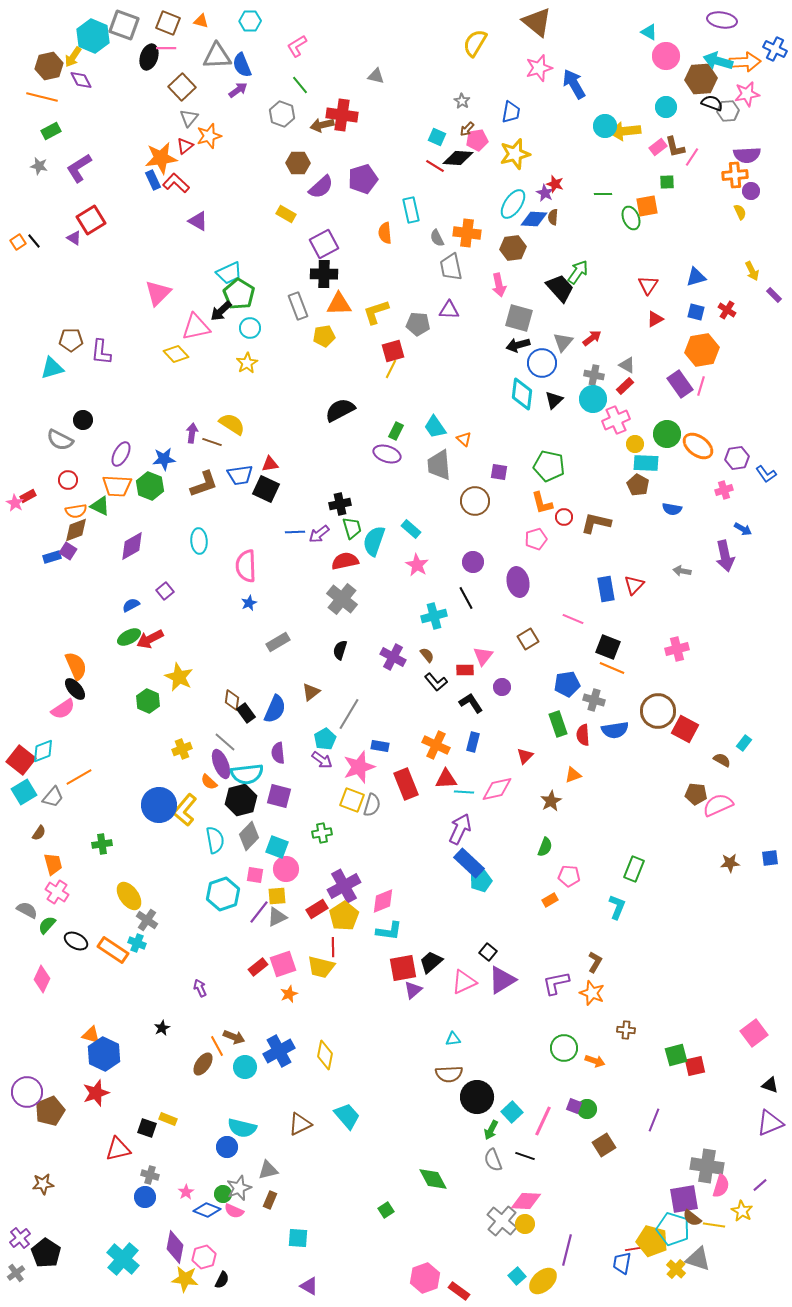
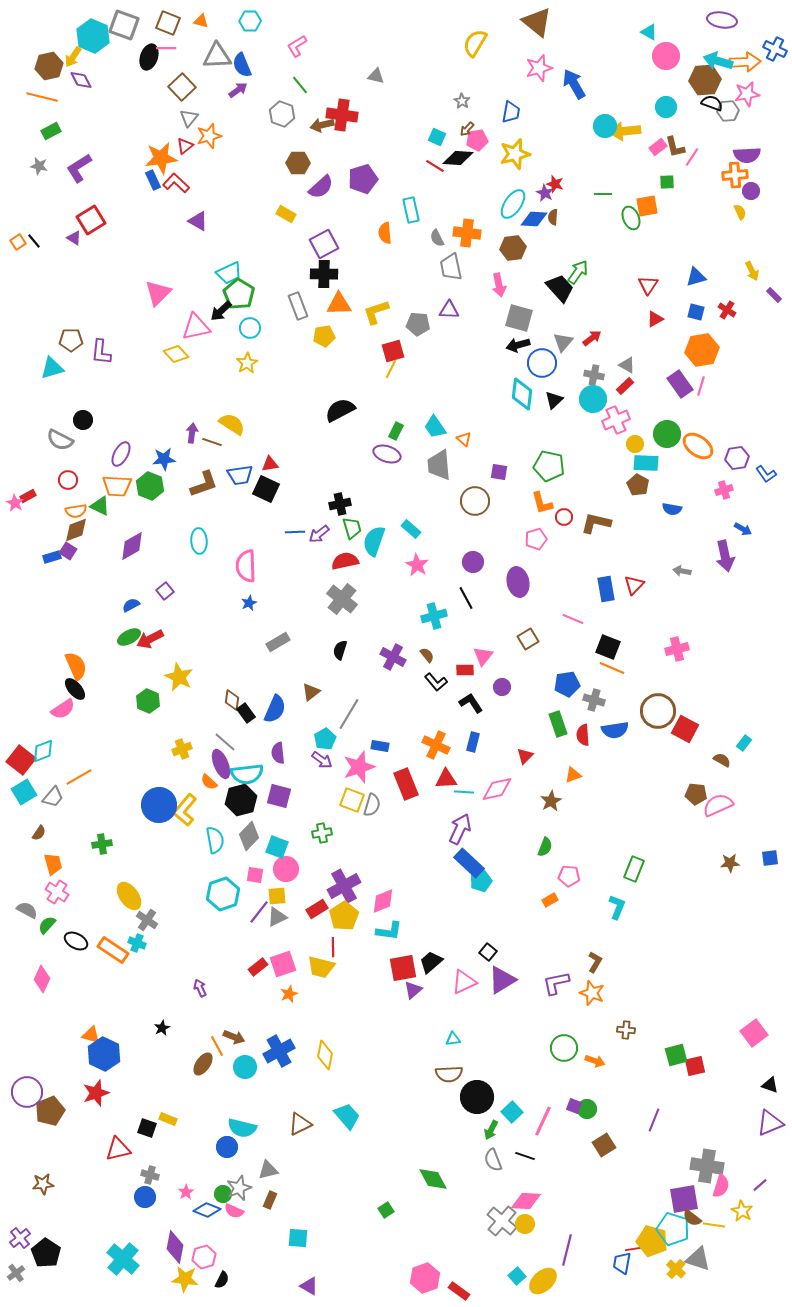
brown hexagon at (701, 79): moved 4 px right, 1 px down
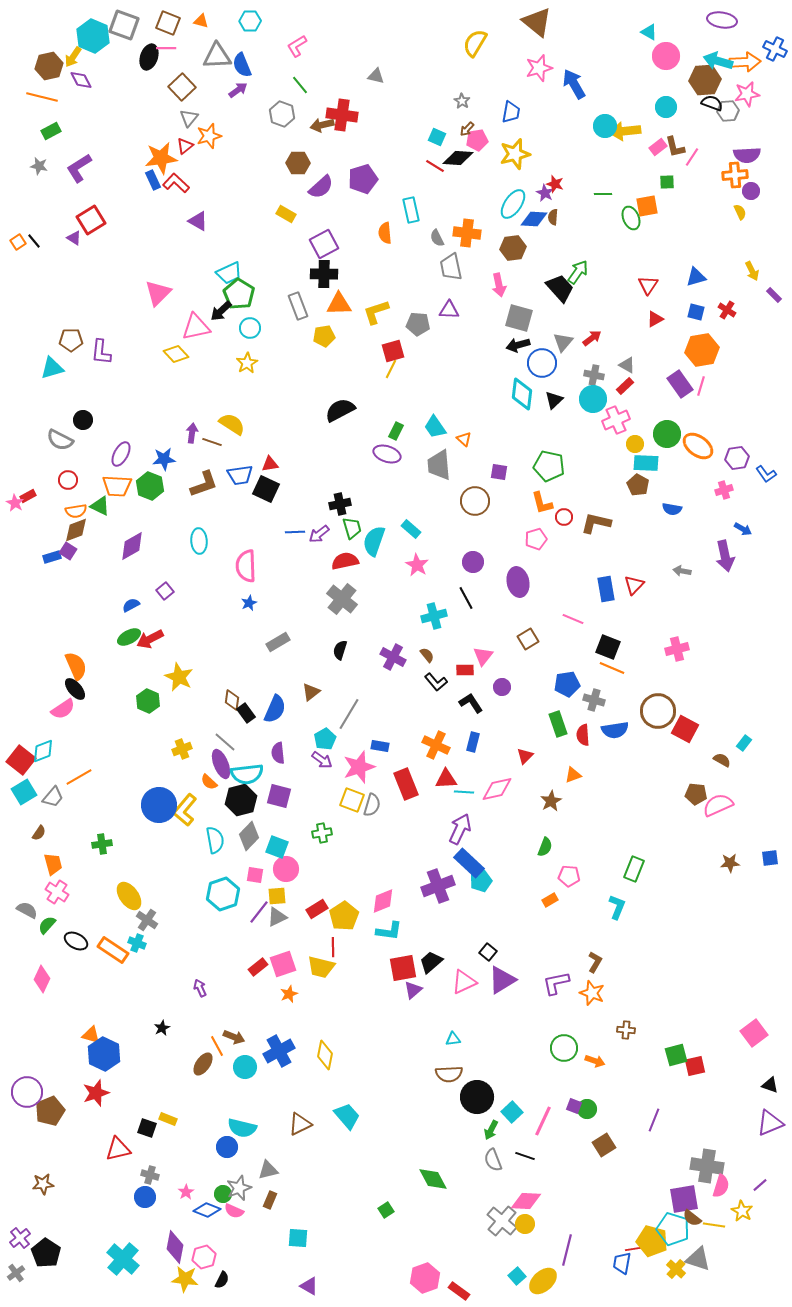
purple cross at (344, 886): moved 94 px right; rotated 8 degrees clockwise
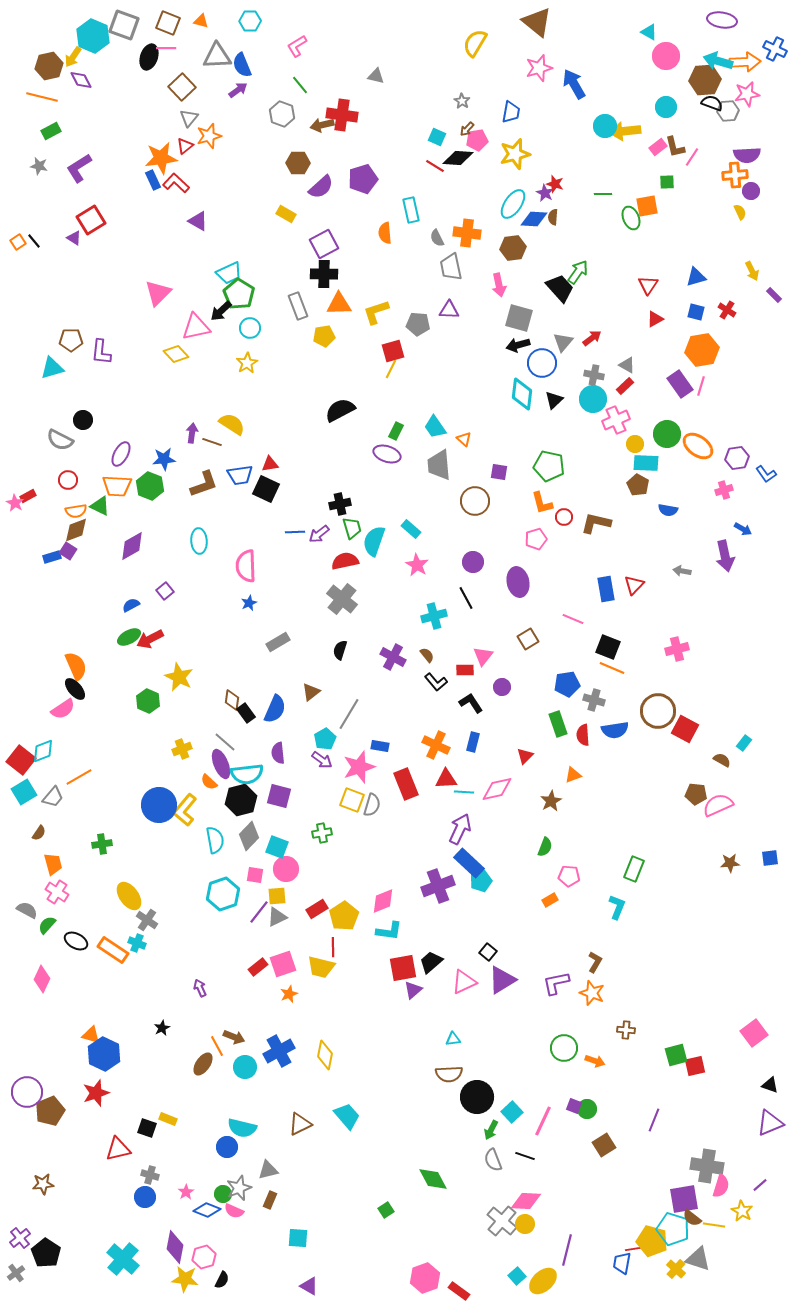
blue semicircle at (672, 509): moved 4 px left, 1 px down
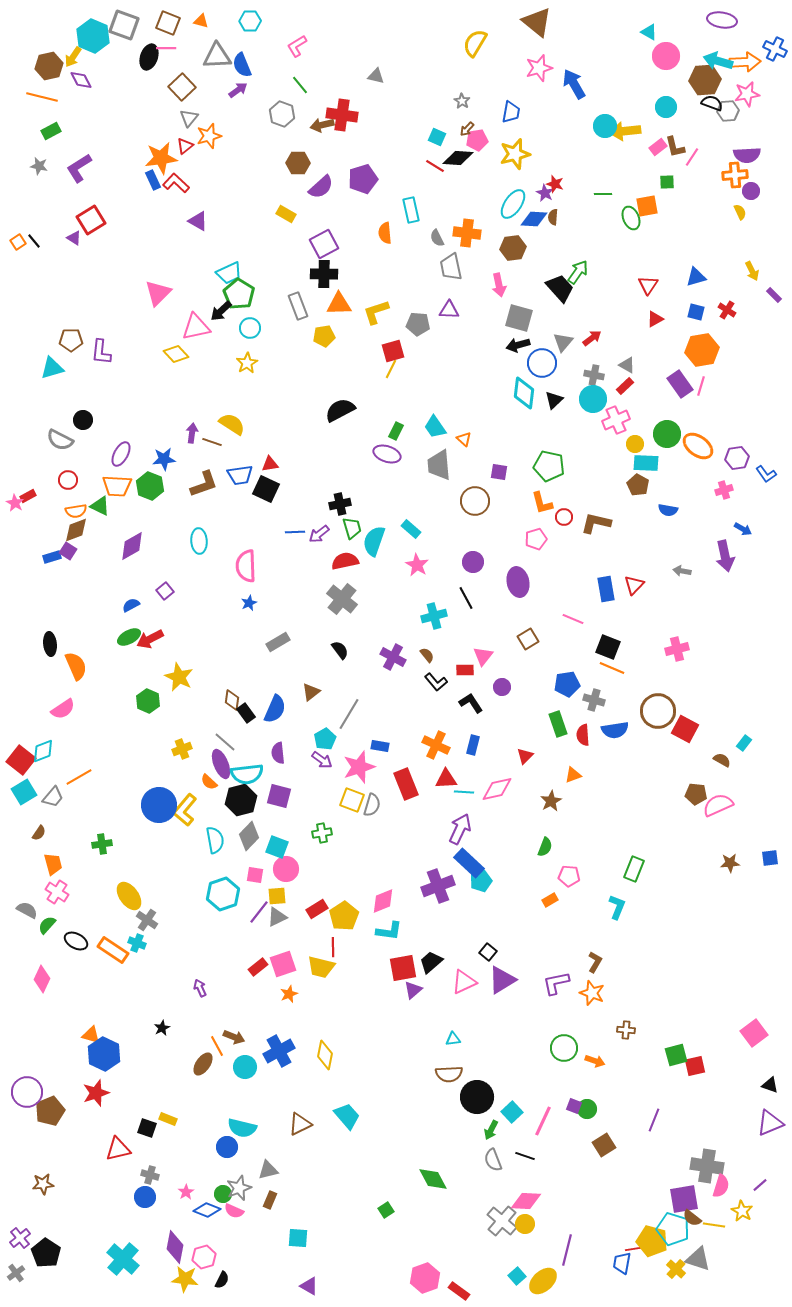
cyan diamond at (522, 394): moved 2 px right, 1 px up
black semicircle at (340, 650): rotated 126 degrees clockwise
black ellipse at (75, 689): moved 25 px left, 45 px up; rotated 35 degrees clockwise
blue rectangle at (473, 742): moved 3 px down
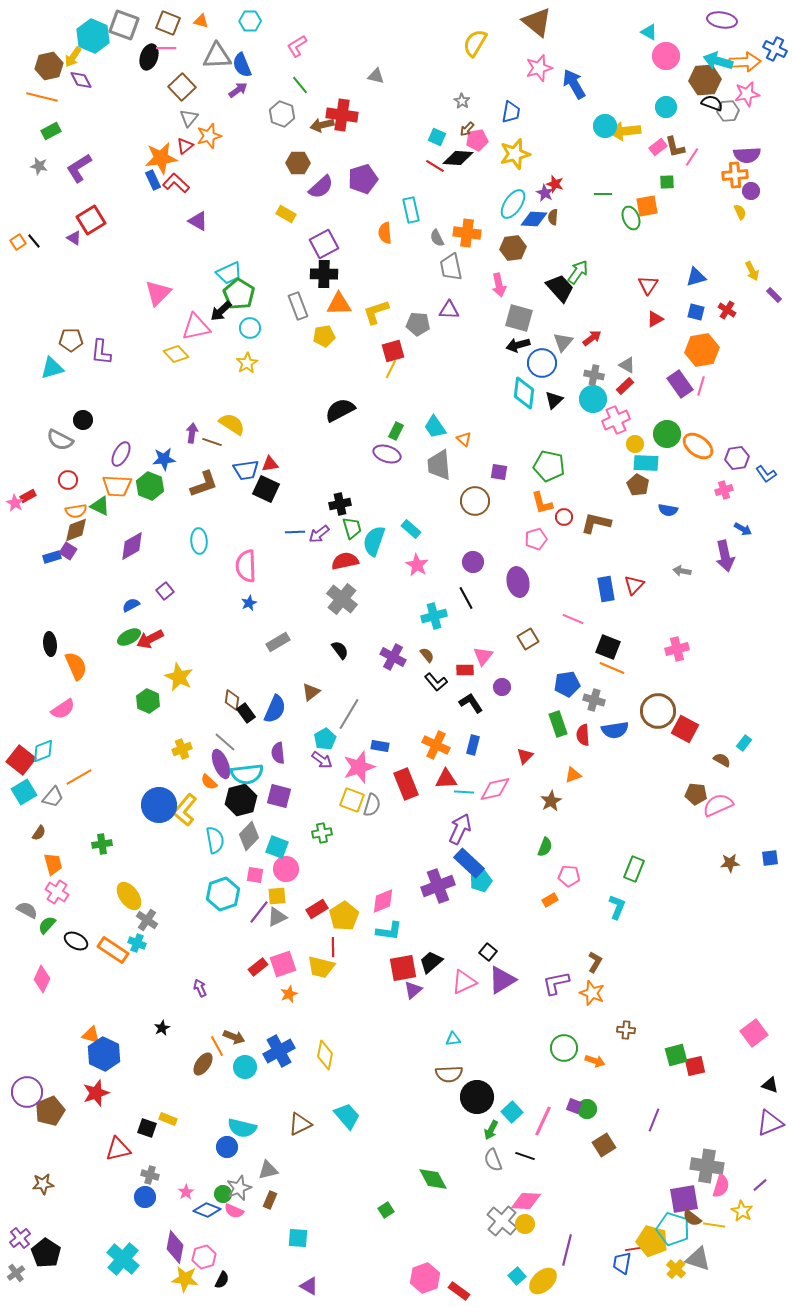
blue trapezoid at (240, 475): moved 6 px right, 5 px up
pink diamond at (497, 789): moved 2 px left
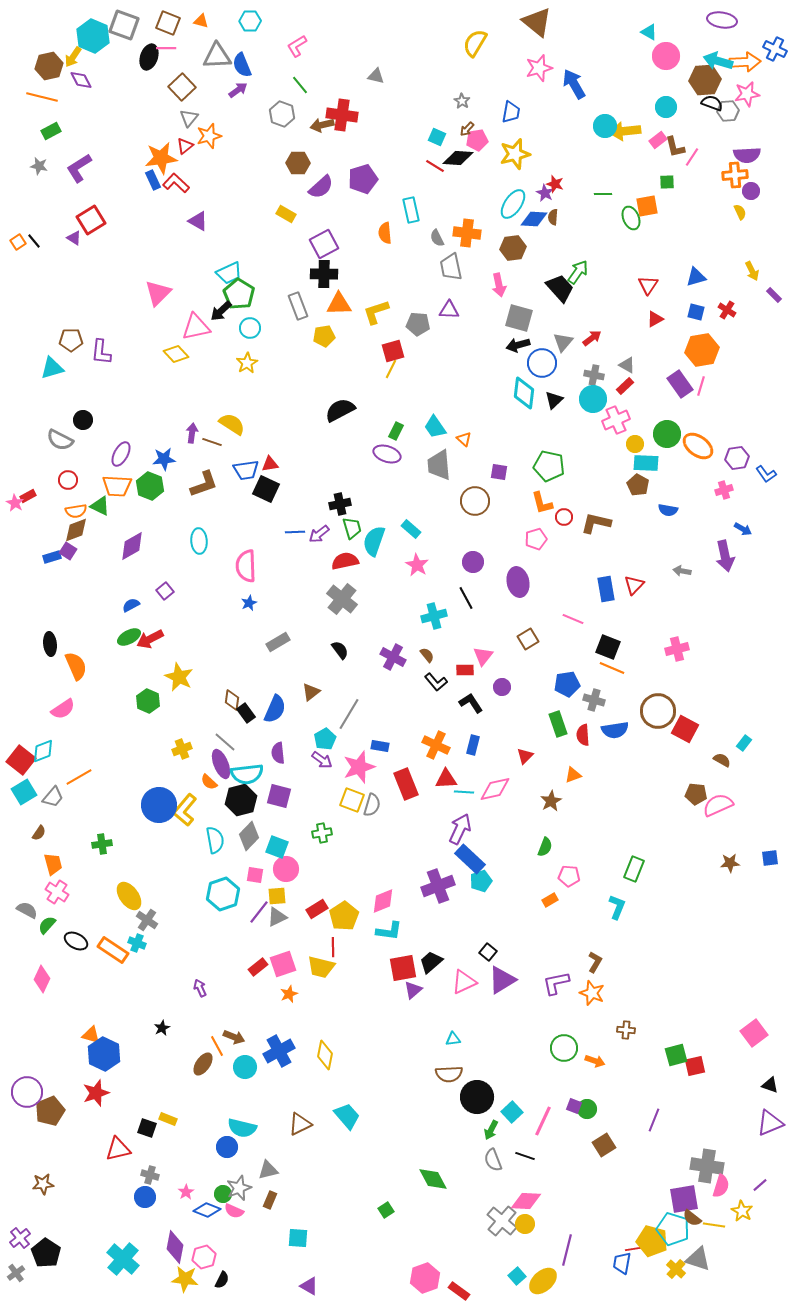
pink rectangle at (658, 147): moved 7 px up
blue rectangle at (469, 863): moved 1 px right, 4 px up
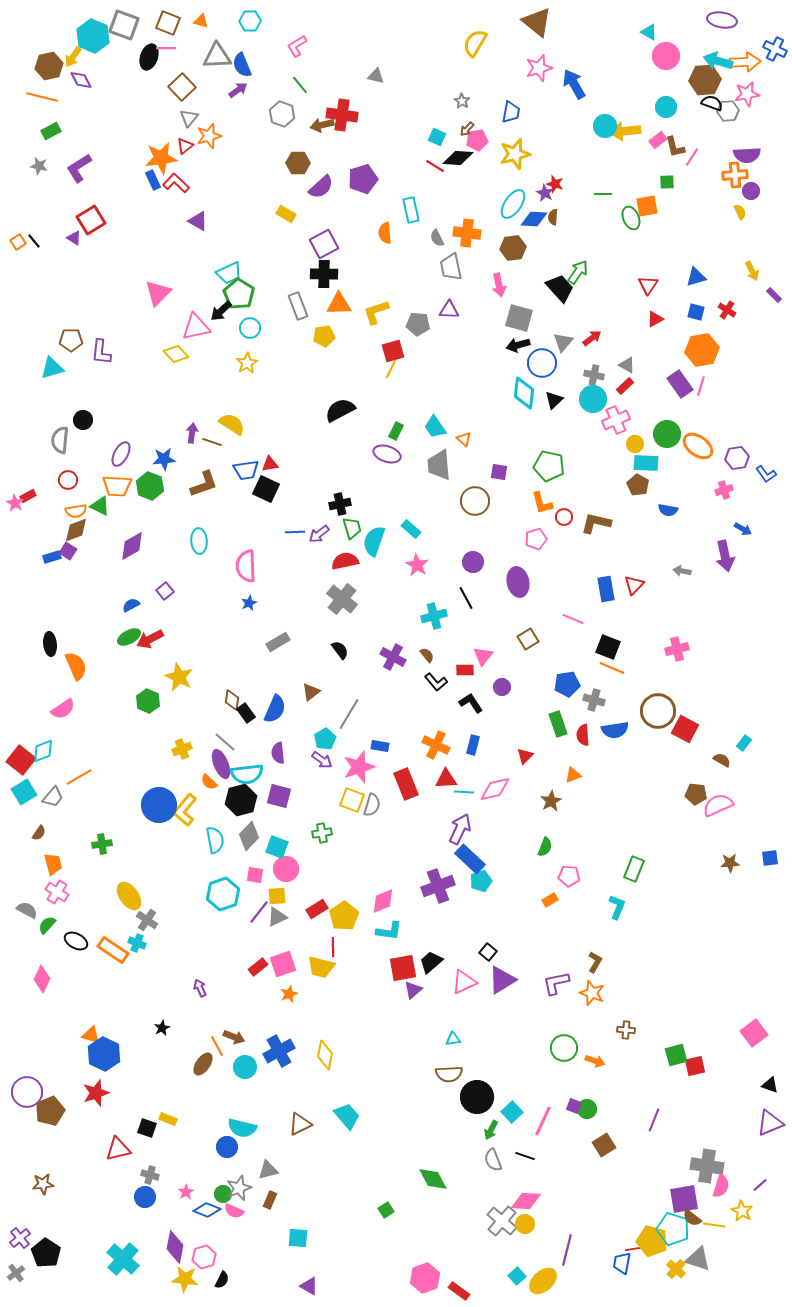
gray semicircle at (60, 440): rotated 68 degrees clockwise
